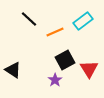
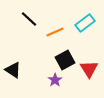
cyan rectangle: moved 2 px right, 2 px down
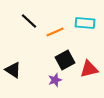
black line: moved 2 px down
cyan rectangle: rotated 42 degrees clockwise
red triangle: rotated 48 degrees clockwise
purple star: rotated 16 degrees clockwise
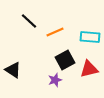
cyan rectangle: moved 5 px right, 14 px down
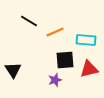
black line: rotated 12 degrees counterclockwise
cyan rectangle: moved 4 px left, 3 px down
black square: rotated 24 degrees clockwise
black triangle: rotated 24 degrees clockwise
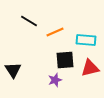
red triangle: moved 1 px right, 1 px up
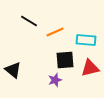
black triangle: rotated 18 degrees counterclockwise
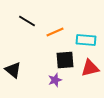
black line: moved 2 px left
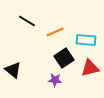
black square: moved 1 px left, 2 px up; rotated 30 degrees counterclockwise
purple star: rotated 24 degrees clockwise
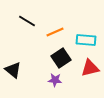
black square: moved 3 px left
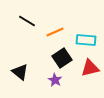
black square: moved 1 px right
black triangle: moved 7 px right, 2 px down
purple star: rotated 24 degrees clockwise
